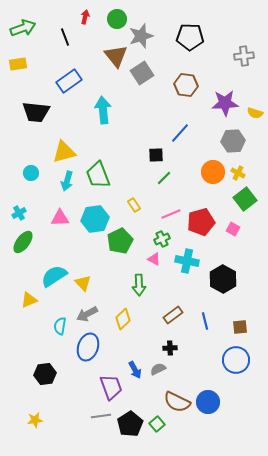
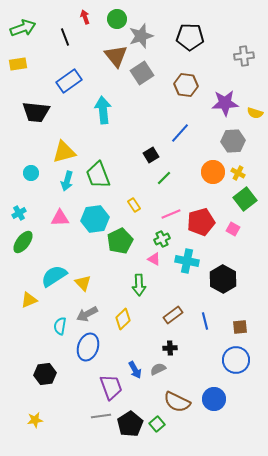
red arrow at (85, 17): rotated 32 degrees counterclockwise
black square at (156, 155): moved 5 px left; rotated 28 degrees counterclockwise
blue circle at (208, 402): moved 6 px right, 3 px up
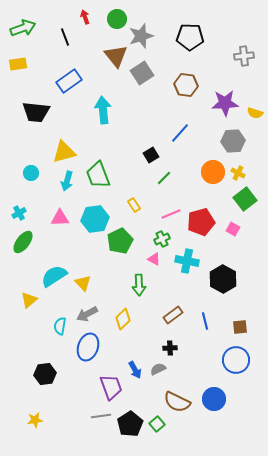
yellow triangle at (29, 300): rotated 18 degrees counterclockwise
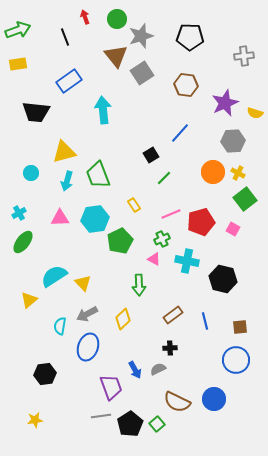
green arrow at (23, 28): moved 5 px left, 2 px down
purple star at (225, 103): rotated 20 degrees counterclockwise
black hexagon at (223, 279): rotated 16 degrees counterclockwise
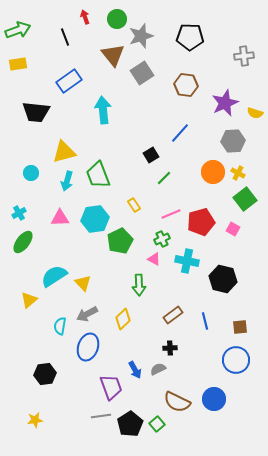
brown triangle at (116, 56): moved 3 px left, 1 px up
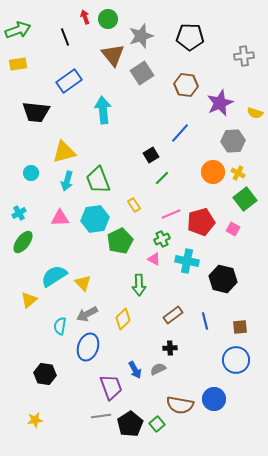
green circle at (117, 19): moved 9 px left
purple star at (225, 103): moved 5 px left
green trapezoid at (98, 175): moved 5 px down
green line at (164, 178): moved 2 px left
black hexagon at (45, 374): rotated 15 degrees clockwise
brown semicircle at (177, 402): moved 3 px right, 3 px down; rotated 16 degrees counterclockwise
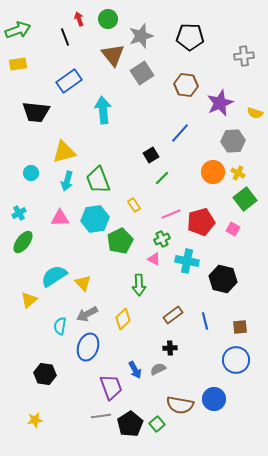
red arrow at (85, 17): moved 6 px left, 2 px down
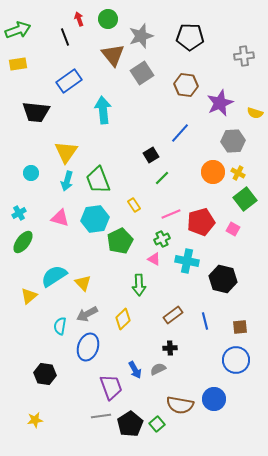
yellow triangle at (64, 152): moved 2 px right; rotated 40 degrees counterclockwise
pink triangle at (60, 218): rotated 18 degrees clockwise
yellow triangle at (29, 300): moved 4 px up
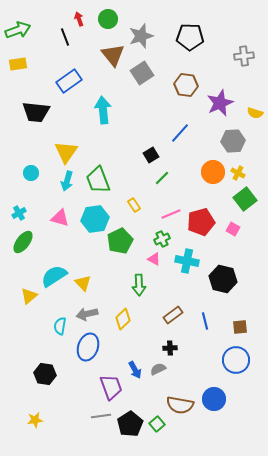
gray arrow at (87, 314): rotated 15 degrees clockwise
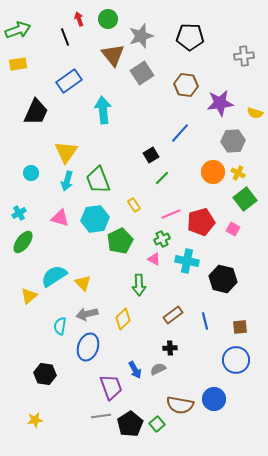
purple star at (220, 103): rotated 16 degrees clockwise
black trapezoid at (36, 112): rotated 72 degrees counterclockwise
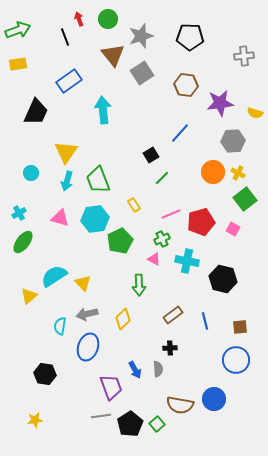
gray semicircle at (158, 369): rotated 112 degrees clockwise
